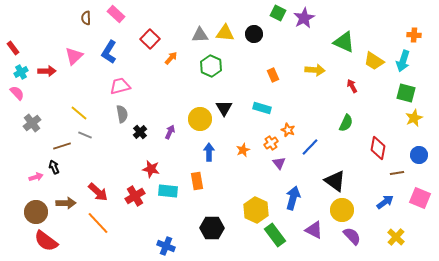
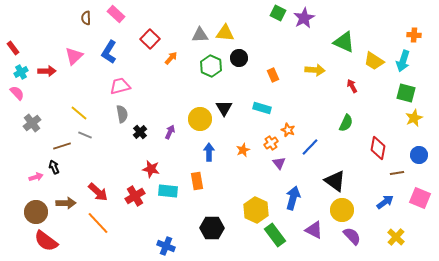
black circle at (254, 34): moved 15 px left, 24 px down
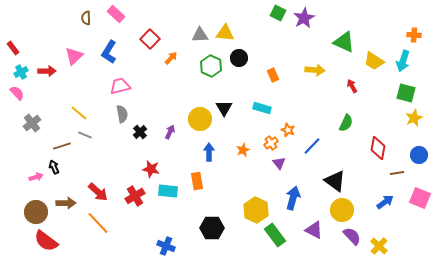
blue line at (310, 147): moved 2 px right, 1 px up
yellow cross at (396, 237): moved 17 px left, 9 px down
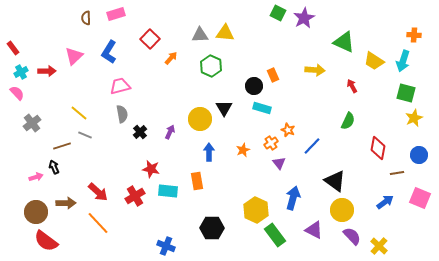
pink rectangle at (116, 14): rotated 60 degrees counterclockwise
black circle at (239, 58): moved 15 px right, 28 px down
green semicircle at (346, 123): moved 2 px right, 2 px up
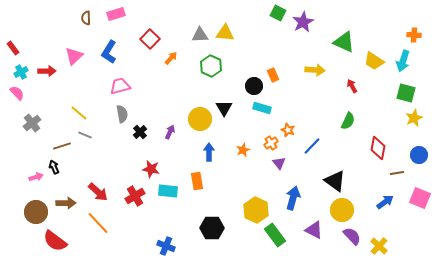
purple star at (304, 18): moved 1 px left, 4 px down
red semicircle at (46, 241): moved 9 px right
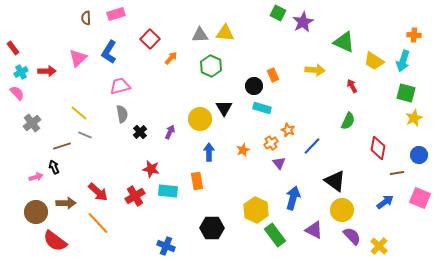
pink triangle at (74, 56): moved 4 px right, 2 px down
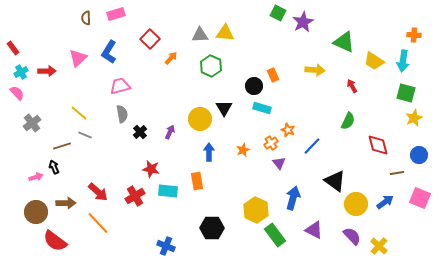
cyan arrow at (403, 61): rotated 10 degrees counterclockwise
red diamond at (378, 148): moved 3 px up; rotated 25 degrees counterclockwise
yellow circle at (342, 210): moved 14 px right, 6 px up
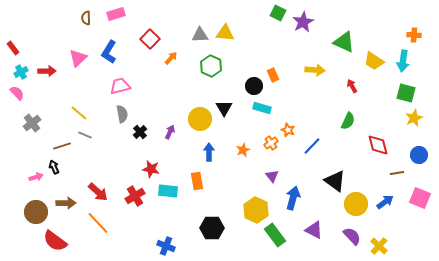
purple triangle at (279, 163): moved 7 px left, 13 px down
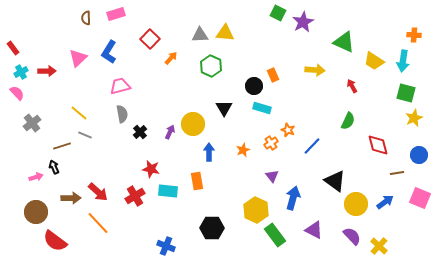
yellow circle at (200, 119): moved 7 px left, 5 px down
brown arrow at (66, 203): moved 5 px right, 5 px up
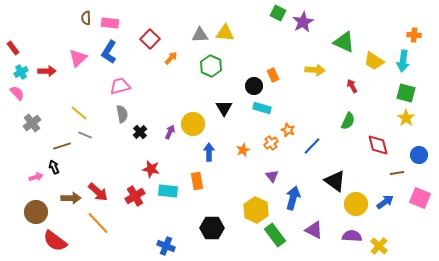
pink rectangle at (116, 14): moved 6 px left, 9 px down; rotated 24 degrees clockwise
yellow star at (414, 118): moved 8 px left; rotated 12 degrees counterclockwise
purple semicircle at (352, 236): rotated 42 degrees counterclockwise
